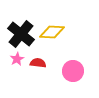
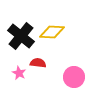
black cross: moved 2 px down
pink star: moved 2 px right, 14 px down; rotated 16 degrees counterclockwise
pink circle: moved 1 px right, 6 px down
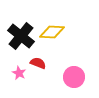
red semicircle: rotated 14 degrees clockwise
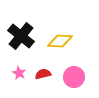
yellow diamond: moved 8 px right, 9 px down
red semicircle: moved 5 px right, 11 px down; rotated 35 degrees counterclockwise
